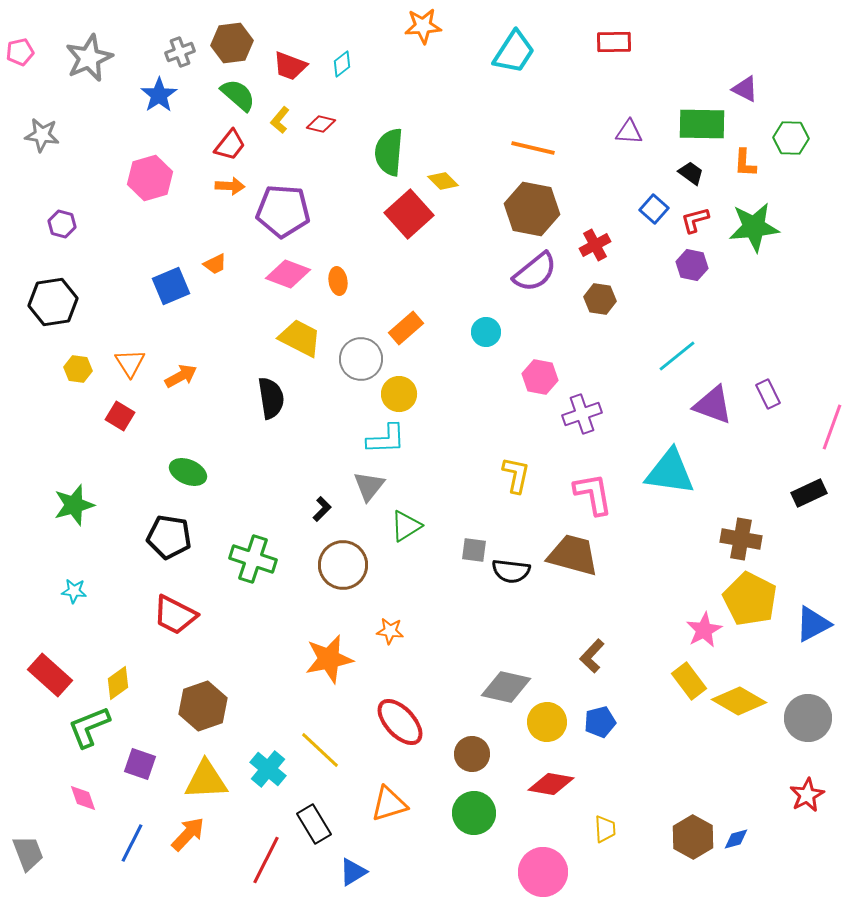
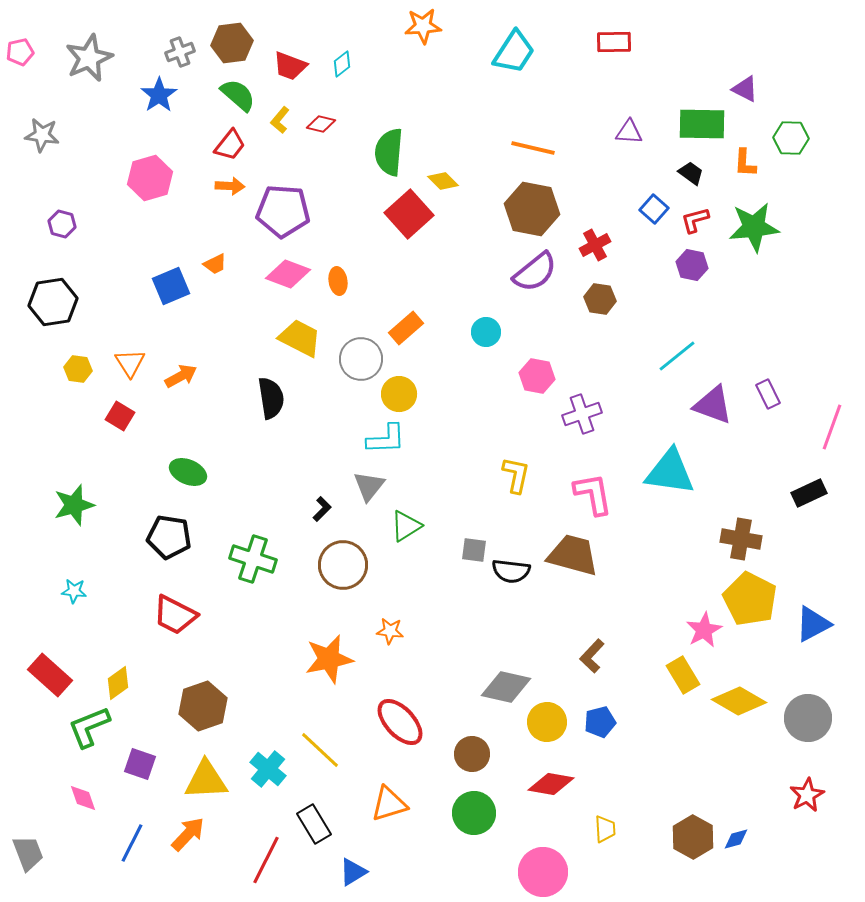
pink hexagon at (540, 377): moved 3 px left, 1 px up
yellow rectangle at (689, 681): moved 6 px left, 6 px up; rotated 6 degrees clockwise
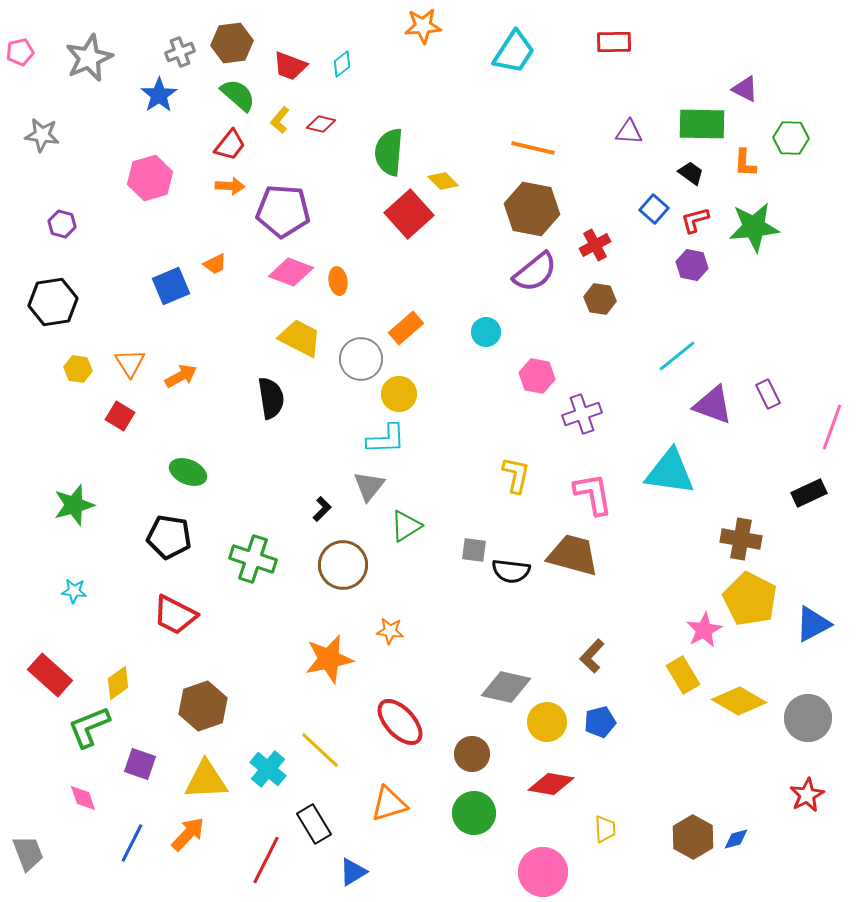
pink diamond at (288, 274): moved 3 px right, 2 px up
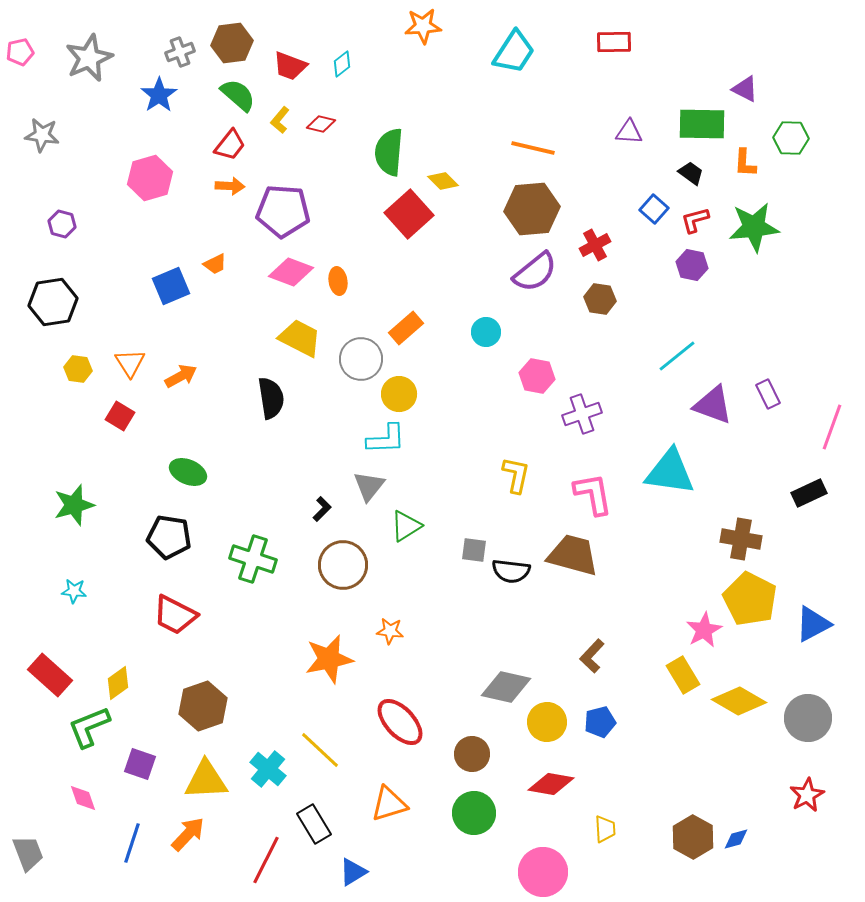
brown hexagon at (532, 209): rotated 16 degrees counterclockwise
blue line at (132, 843): rotated 9 degrees counterclockwise
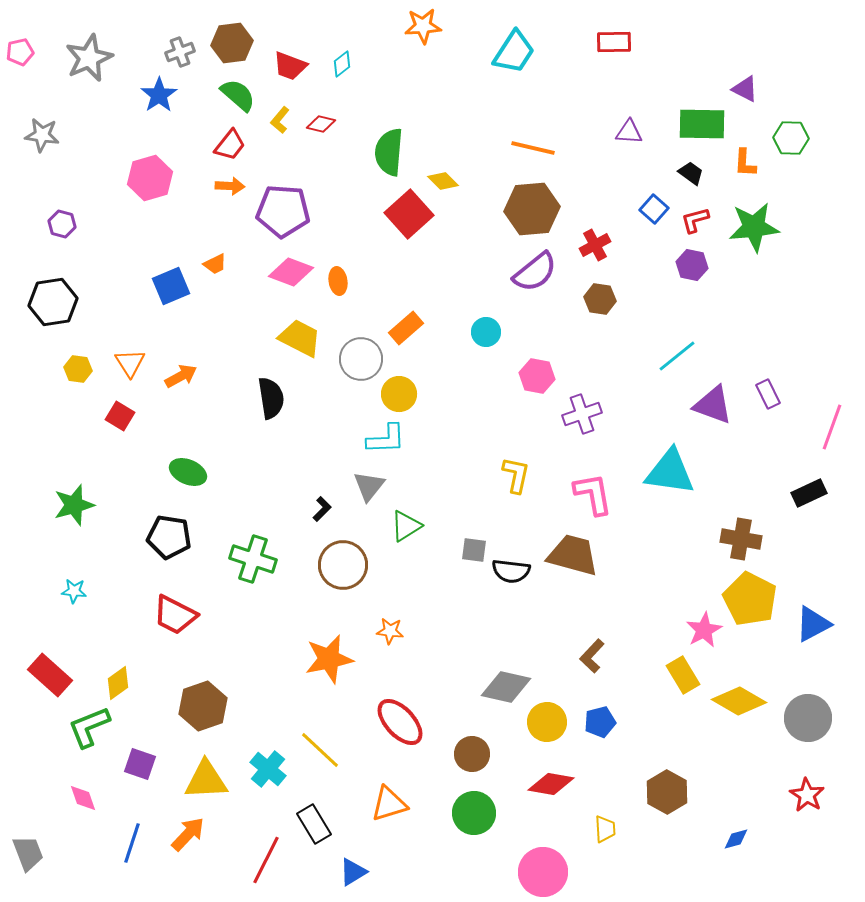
red star at (807, 795): rotated 12 degrees counterclockwise
brown hexagon at (693, 837): moved 26 px left, 45 px up
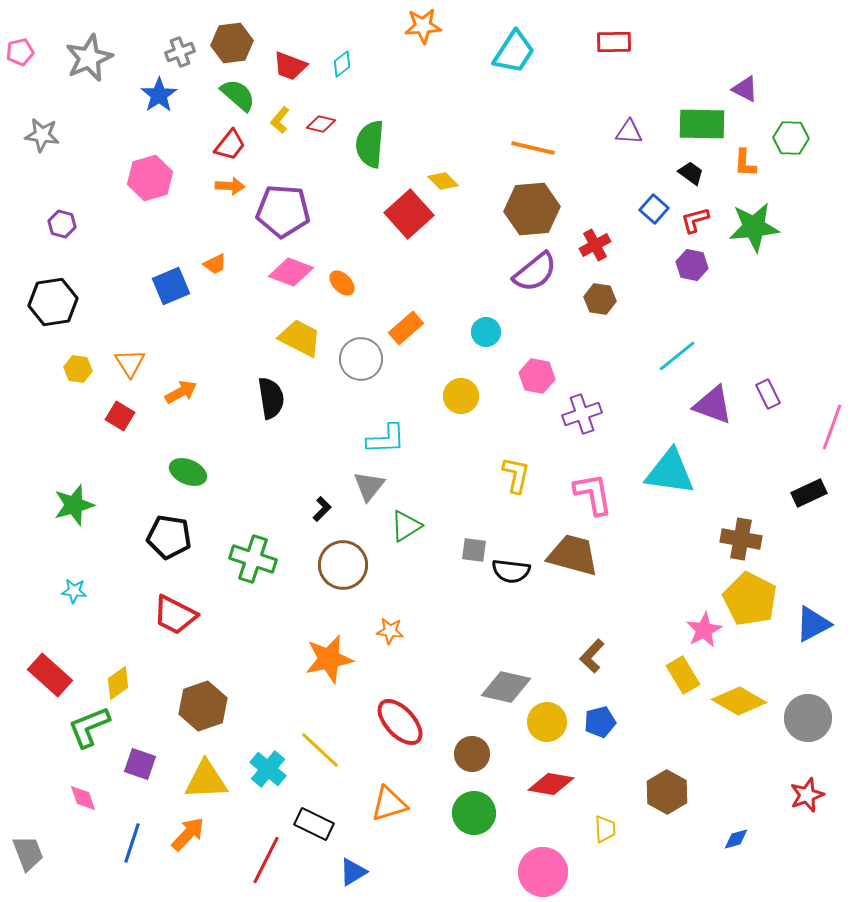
green semicircle at (389, 152): moved 19 px left, 8 px up
orange ellipse at (338, 281): moved 4 px right, 2 px down; rotated 36 degrees counterclockwise
orange arrow at (181, 376): moved 16 px down
yellow circle at (399, 394): moved 62 px right, 2 px down
red star at (807, 795): rotated 20 degrees clockwise
black rectangle at (314, 824): rotated 33 degrees counterclockwise
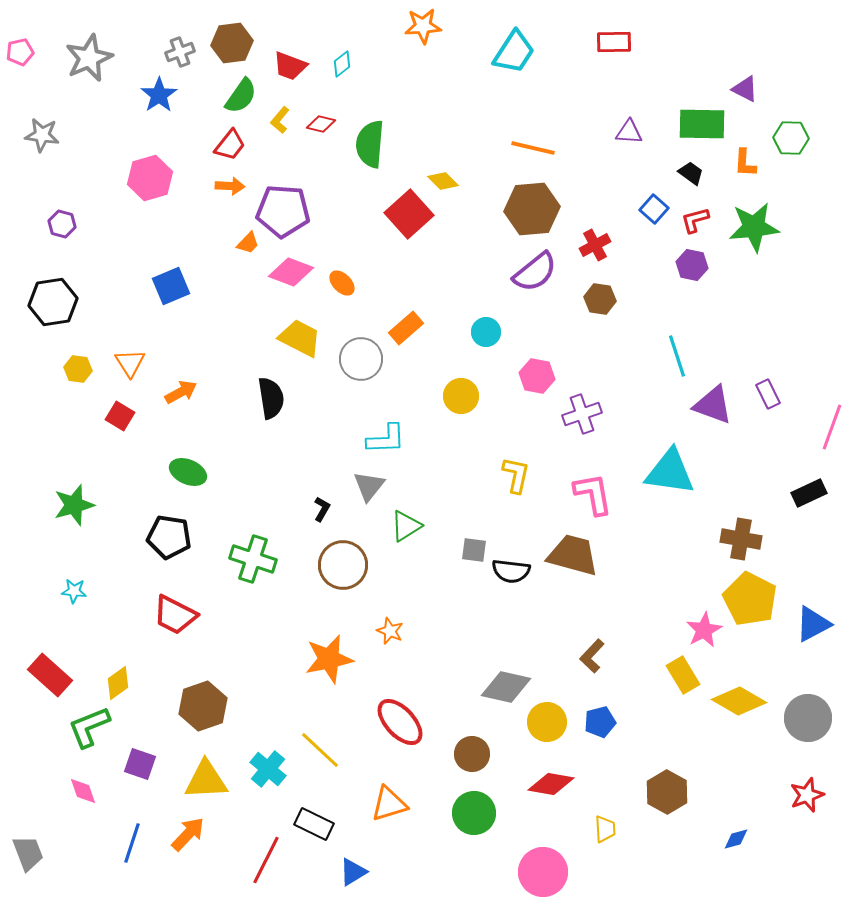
green semicircle at (238, 95): moved 3 px right, 1 px down; rotated 84 degrees clockwise
orange trapezoid at (215, 264): moved 33 px right, 21 px up; rotated 20 degrees counterclockwise
cyan line at (677, 356): rotated 69 degrees counterclockwise
black L-shape at (322, 509): rotated 15 degrees counterclockwise
orange star at (390, 631): rotated 16 degrees clockwise
pink diamond at (83, 798): moved 7 px up
